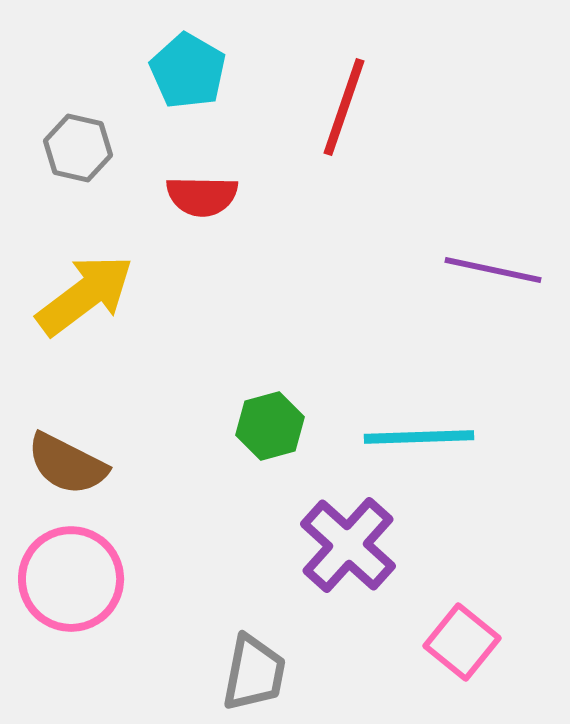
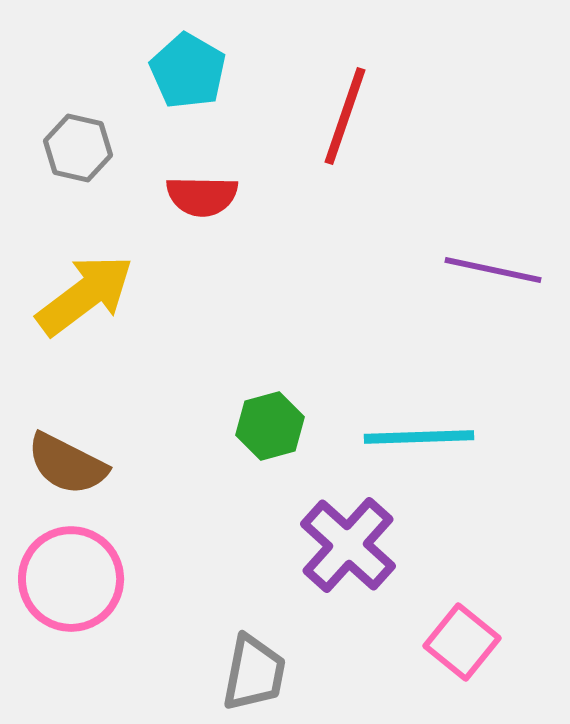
red line: moved 1 px right, 9 px down
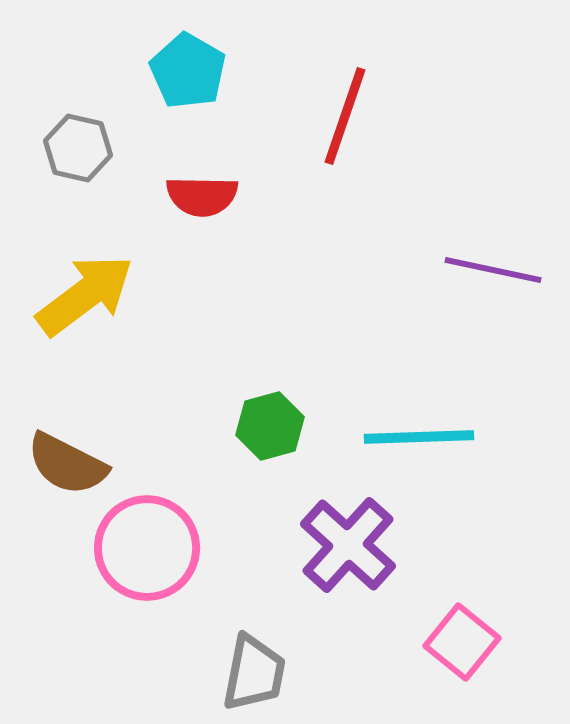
pink circle: moved 76 px right, 31 px up
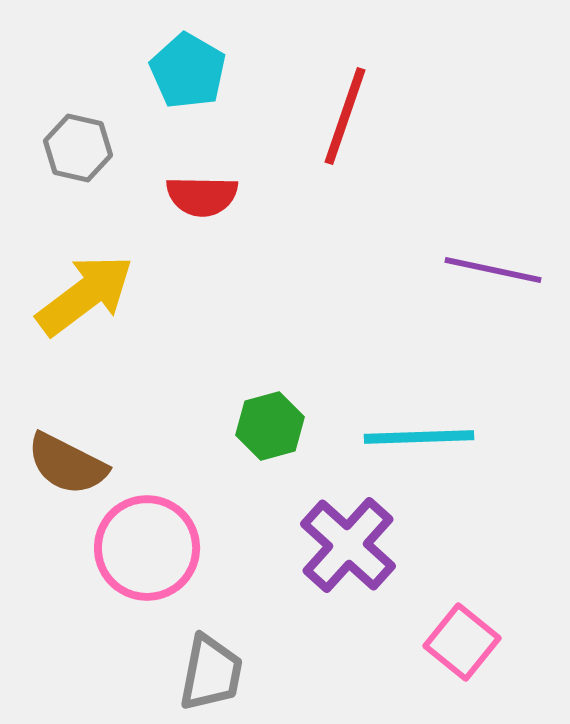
gray trapezoid: moved 43 px left
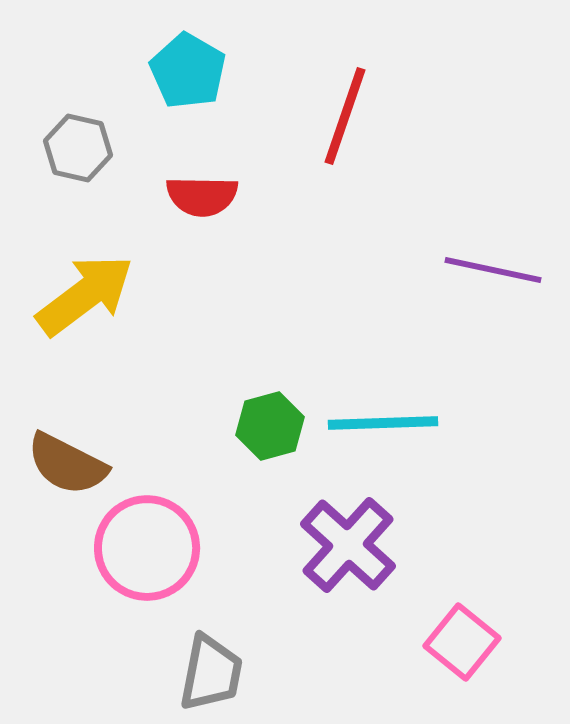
cyan line: moved 36 px left, 14 px up
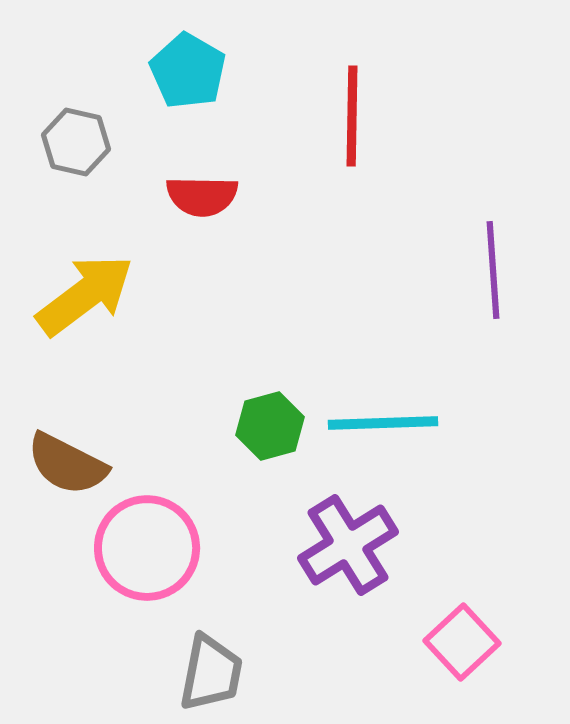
red line: moved 7 px right; rotated 18 degrees counterclockwise
gray hexagon: moved 2 px left, 6 px up
purple line: rotated 74 degrees clockwise
purple cross: rotated 16 degrees clockwise
pink square: rotated 8 degrees clockwise
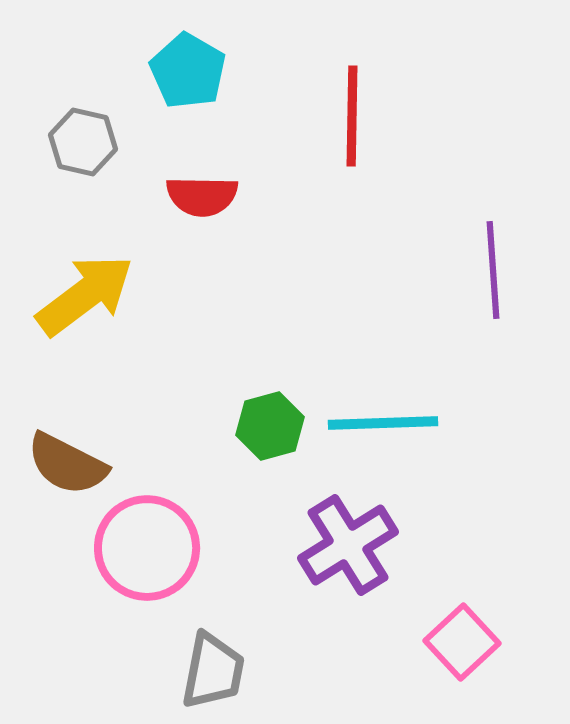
gray hexagon: moved 7 px right
gray trapezoid: moved 2 px right, 2 px up
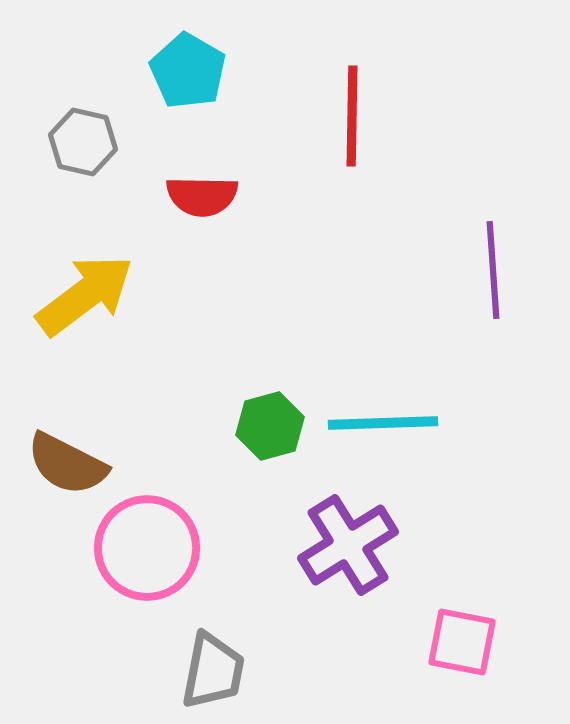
pink square: rotated 36 degrees counterclockwise
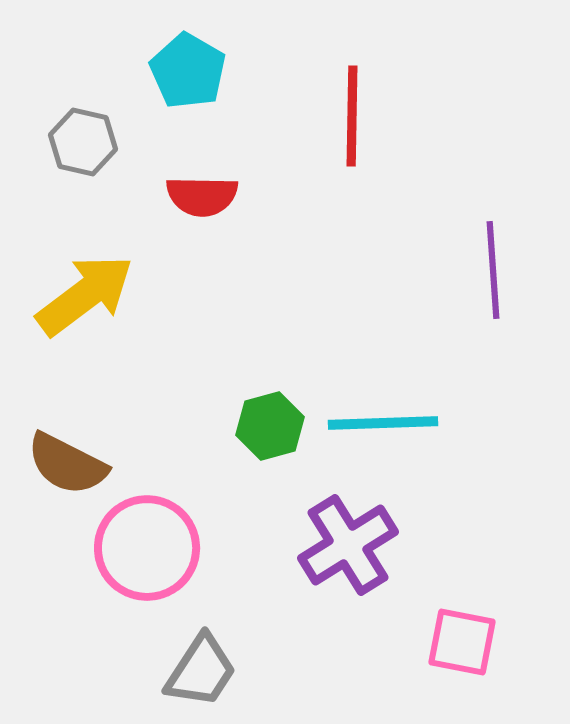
gray trapezoid: moved 12 px left; rotated 22 degrees clockwise
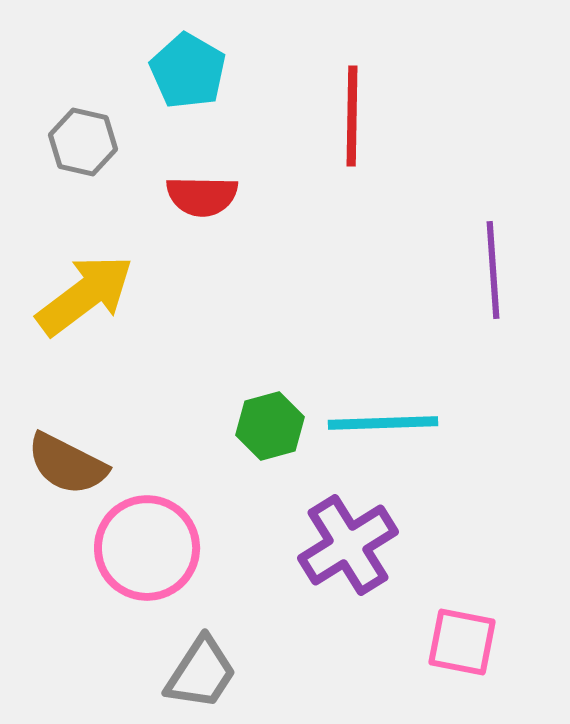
gray trapezoid: moved 2 px down
